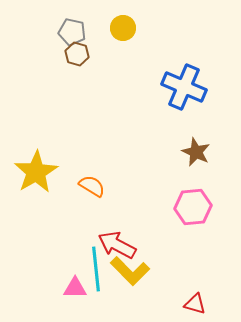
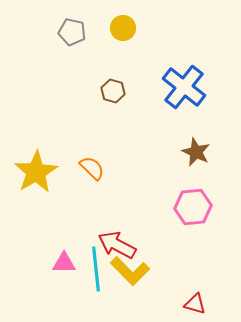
brown hexagon: moved 36 px right, 37 px down
blue cross: rotated 15 degrees clockwise
orange semicircle: moved 18 px up; rotated 12 degrees clockwise
pink triangle: moved 11 px left, 25 px up
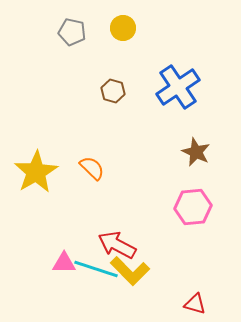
blue cross: moved 6 px left; rotated 18 degrees clockwise
cyan line: rotated 66 degrees counterclockwise
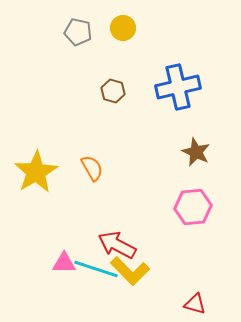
gray pentagon: moved 6 px right
blue cross: rotated 21 degrees clockwise
orange semicircle: rotated 16 degrees clockwise
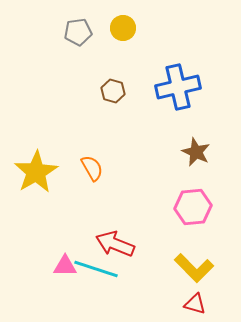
gray pentagon: rotated 20 degrees counterclockwise
red arrow: moved 2 px left, 1 px up; rotated 6 degrees counterclockwise
pink triangle: moved 1 px right, 3 px down
yellow L-shape: moved 64 px right, 3 px up
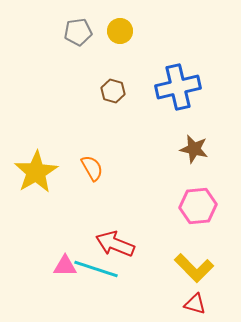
yellow circle: moved 3 px left, 3 px down
brown star: moved 2 px left, 3 px up; rotated 12 degrees counterclockwise
pink hexagon: moved 5 px right, 1 px up
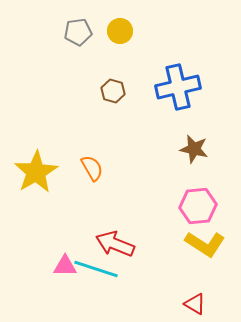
yellow L-shape: moved 11 px right, 24 px up; rotated 12 degrees counterclockwise
red triangle: rotated 15 degrees clockwise
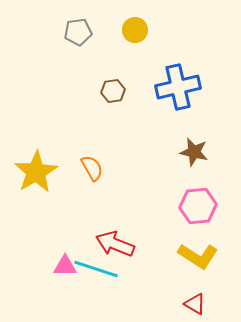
yellow circle: moved 15 px right, 1 px up
brown hexagon: rotated 25 degrees counterclockwise
brown star: moved 3 px down
yellow L-shape: moved 7 px left, 12 px down
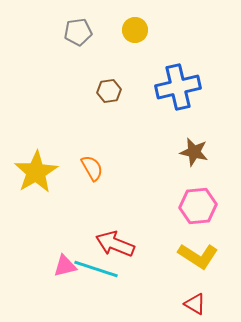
brown hexagon: moved 4 px left
pink triangle: rotated 15 degrees counterclockwise
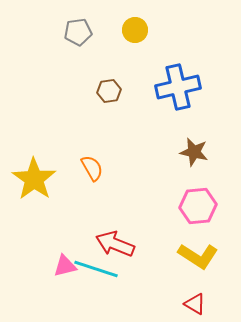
yellow star: moved 2 px left, 7 px down; rotated 6 degrees counterclockwise
